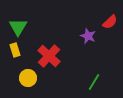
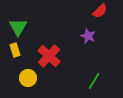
red semicircle: moved 10 px left, 11 px up
green line: moved 1 px up
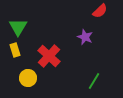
purple star: moved 3 px left, 1 px down
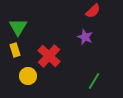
red semicircle: moved 7 px left
yellow circle: moved 2 px up
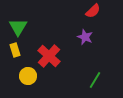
green line: moved 1 px right, 1 px up
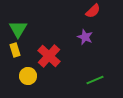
green triangle: moved 2 px down
green line: rotated 36 degrees clockwise
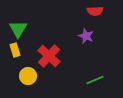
red semicircle: moved 2 px right; rotated 42 degrees clockwise
purple star: moved 1 px right, 1 px up
